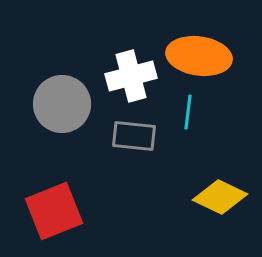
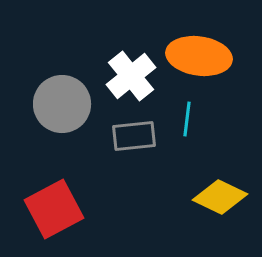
white cross: rotated 24 degrees counterclockwise
cyan line: moved 1 px left, 7 px down
gray rectangle: rotated 12 degrees counterclockwise
red square: moved 2 px up; rotated 6 degrees counterclockwise
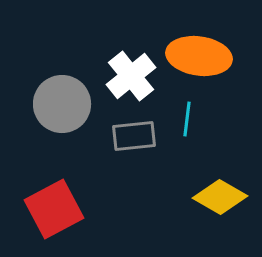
yellow diamond: rotated 4 degrees clockwise
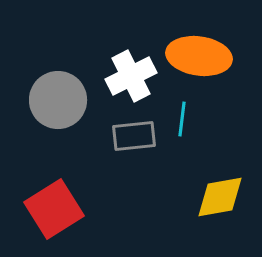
white cross: rotated 12 degrees clockwise
gray circle: moved 4 px left, 4 px up
cyan line: moved 5 px left
yellow diamond: rotated 40 degrees counterclockwise
red square: rotated 4 degrees counterclockwise
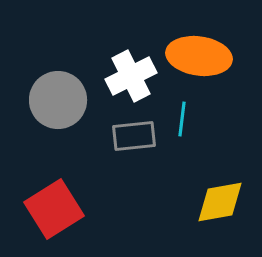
yellow diamond: moved 5 px down
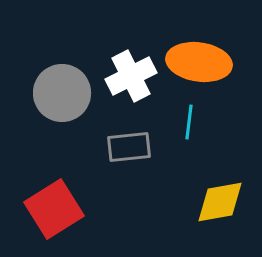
orange ellipse: moved 6 px down
gray circle: moved 4 px right, 7 px up
cyan line: moved 7 px right, 3 px down
gray rectangle: moved 5 px left, 11 px down
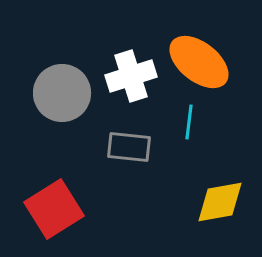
orange ellipse: rotated 30 degrees clockwise
white cross: rotated 9 degrees clockwise
gray rectangle: rotated 12 degrees clockwise
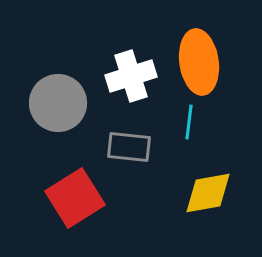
orange ellipse: rotated 44 degrees clockwise
gray circle: moved 4 px left, 10 px down
yellow diamond: moved 12 px left, 9 px up
red square: moved 21 px right, 11 px up
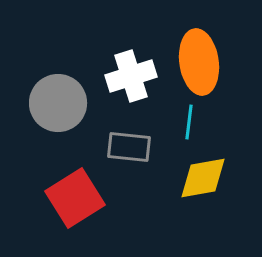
yellow diamond: moved 5 px left, 15 px up
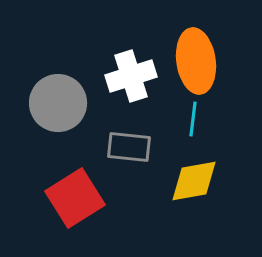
orange ellipse: moved 3 px left, 1 px up
cyan line: moved 4 px right, 3 px up
yellow diamond: moved 9 px left, 3 px down
